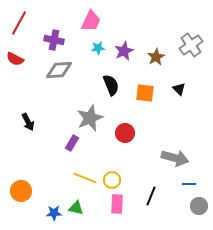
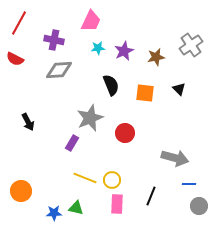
brown star: rotated 18 degrees clockwise
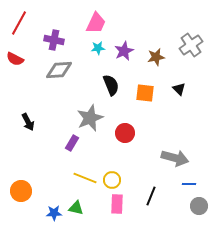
pink trapezoid: moved 5 px right, 2 px down
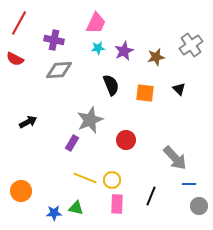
gray star: moved 2 px down
black arrow: rotated 90 degrees counterclockwise
red circle: moved 1 px right, 7 px down
gray arrow: rotated 32 degrees clockwise
